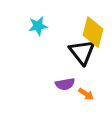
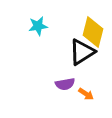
black triangle: rotated 36 degrees clockwise
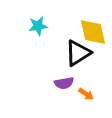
yellow diamond: rotated 28 degrees counterclockwise
black triangle: moved 4 px left, 1 px down
purple semicircle: moved 1 px left, 1 px up
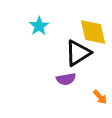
cyan star: moved 1 px right; rotated 24 degrees counterclockwise
purple semicircle: moved 2 px right, 4 px up
orange arrow: moved 14 px right, 3 px down; rotated 14 degrees clockwise
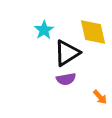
cyan star: moved 5 px right, 4 px down
black triangle: moved 11 px left
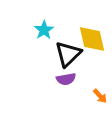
yellow diamond: moved 1 px left, 7 px down
black triangle: moved 1 px right, 1 px down; rotated 12 degrees counterclockwise
orange arrow: moved 1 px up
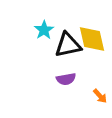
black triangle: moved 9 px up; rotated 32 degrees clockwise
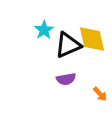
black triangle: rotated 12 degrees counterclockwise
orange arrow: moved 2 px up
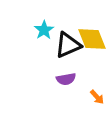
yellow diamond: rotated 8 degrees counterclockwise
orange arrow: moved 3 px left, 3 px down
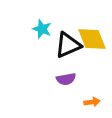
cyan star: moved 2 px left, 1 px up; rotated 18 degrees counterclockwise
orange arrow: moved 5 px left, 5 px down; rotated 56 degrees counterclockwise
